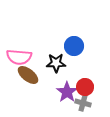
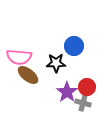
red circle: moved 2 px right
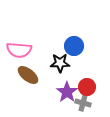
pink semicircle: moved 7 px up
black star: moved 4 px right
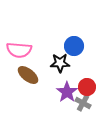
gray cross: rotated 14 degrees clockwise
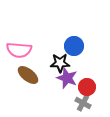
purple star: moved 14 px up; rotated 15 degrees counterclockwise
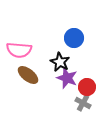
blue circle: moved 8 px up
black star: moved 1 px up; rotated 30 degrees clockwise
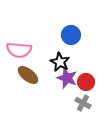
blue circle: moved 3 px left, 3 px up
red circle: moved 1 px left, 5 px up
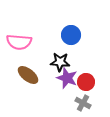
pink semicircle: moved 8 px up
black star: rotated 24 degrees counterclockwise
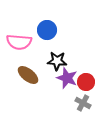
blue circle: moved 24 px left, 5 px up
black star: moved 3 px left, 1 px up
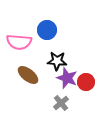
gray cross: moved 22 px left; rotated 21 degrees clockwise
